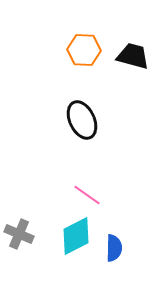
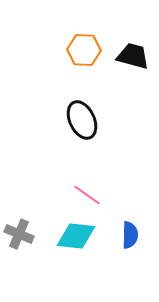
cyan diamond: rotated 33 degrees clockwise
blue semicircle: moved 16 px right, 13 px up
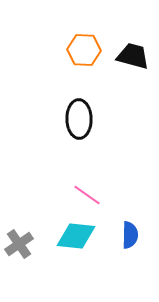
black ellipse: moved 3 px left, 1 px up; rotated 24 degrees clockwise
gray cross: moved 10 px down; rotated 32 degrees clockwise
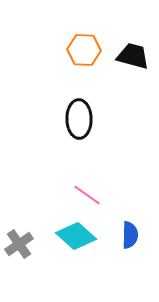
cyan diamond: rotated 36 degrees clockwise
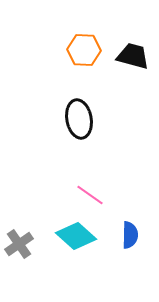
black ellipse: rotated 9 degrees counterclockwise
pink line: moved 3 px right
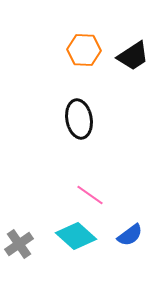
black trapezoid: rotated 132 degrees clockwise
blue semicircle: rotated 52 degrees clockwise
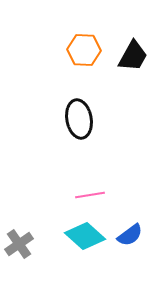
black trapezoid: rotated 28 degrees counterclockwise
pink line: rotated 44 degrees counterclockwise
cyan diamond: moved 9 px right
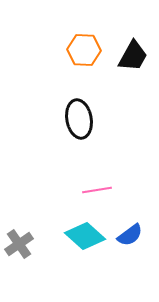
pink line: moved 7 px right, 5 px up
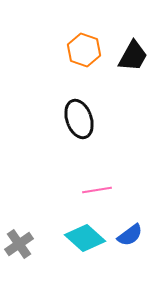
orange hexagon: rotated 16 degrees clockwise
black ellipse: rotated 9 degrees counterclockwise
cyan diamond: moved 2 px down
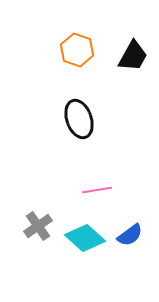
orange hexagon: moved 7 px left
gray cross: moved 19 px right, 18 px up
